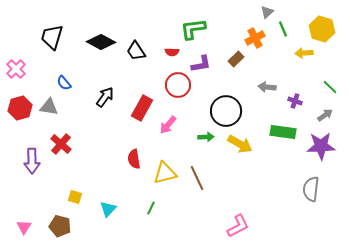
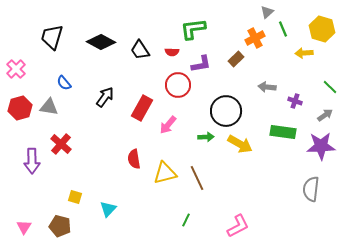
black trapezoid at (136, 51): moved 4 px right, 1 px up
green line at (151, 208): moved 35 px right, 12 px down
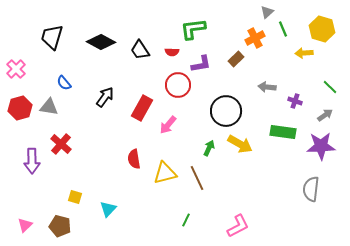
green arrow at (206, 137): moved 3 px right, 11 px down; rotated 63 degrees counterclockwise
pink triangle at (24, 227): moved 1 px right, 2 px up; rotated 14 degrees clockwise
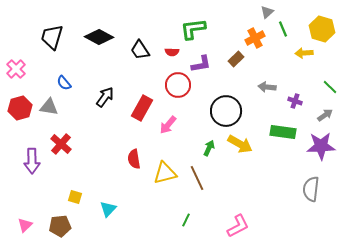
black diamond at (101, 42): moved 2 px left, 5 px up
brown pentagon at (60, 226): rotated 20 degrees counterclockwise
